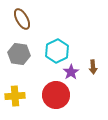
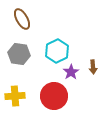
red circle: moved 2 px left, 1 px down
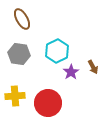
brown arrow: rotated 24 degrees counterclockwise
red circle: moved 6 px left, 7 px down
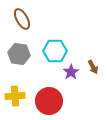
cyan hexagon: moved 2 px left; rotated 25 degrees clockwise
red circle: moved 1 px right, 2 px up
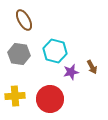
brown ellipse: moved 2 px right, 1 px down
cyan hexagon: rotated 15 degrees clockwise
brown arrow: moved 1 px left
purple star: rotated 21 degrees clockwise
red circle: moved 1 px right, 2 px up
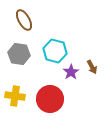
purple star: rotated 21 degrees counterclockwise
yellow cross: rotated 12 degrees clockwise
